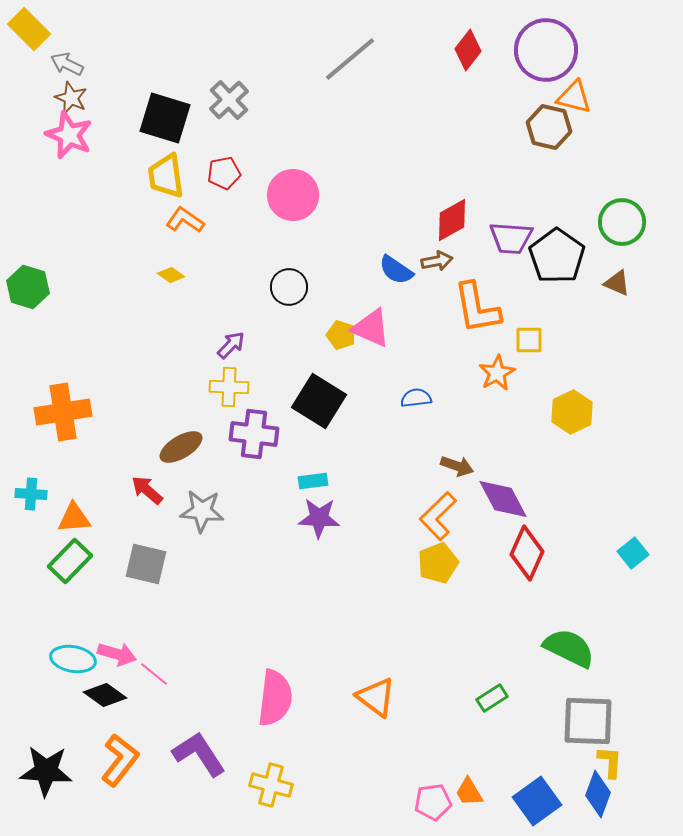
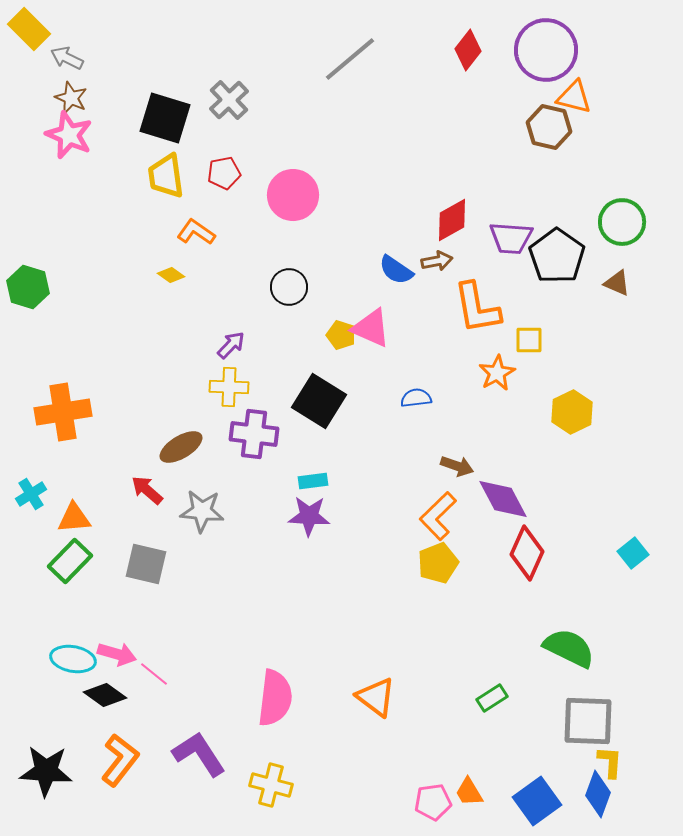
gray arrow at (67, 64): moved 6 px up
orange L-shape at (185, 220): moved 11 px right, 12 px down
cyan cross at (31, 494): rotated 36 degrees counterclockwise
purple star at (319, 518): moved 10 px left, 2 px up
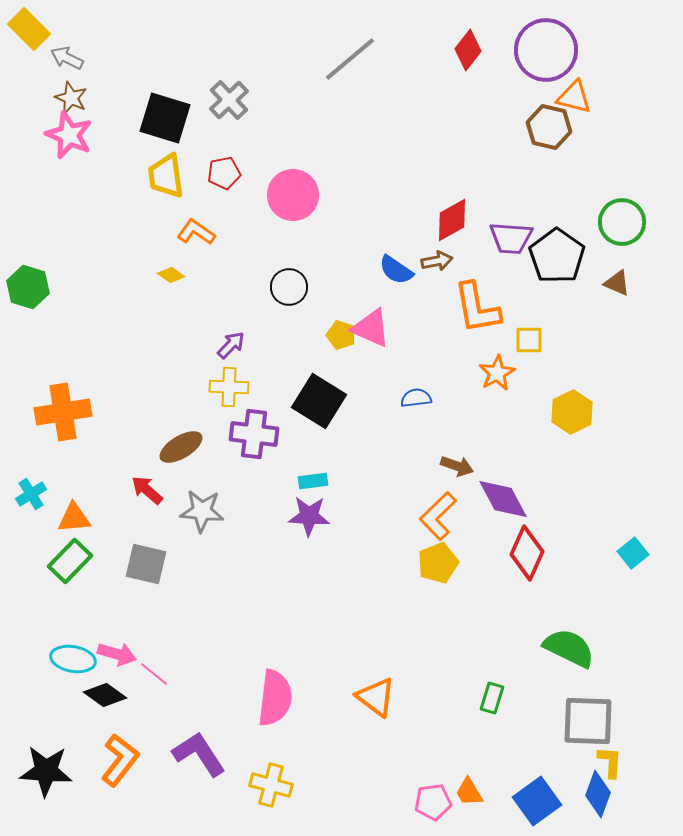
green rectangle at (492, 698): rotated 40 degrees counterclockwise
